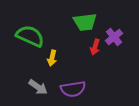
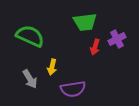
purple cross: moved 3 px right, 2 px down; rotated 12 degrees clockwise
yellow arrow: moved 9 px down
gray arrow: moved 8 px left, 8 px up; rotated 24 degrees clockwise
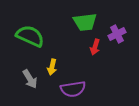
purple cross: moved 5 px up
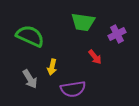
green trapezoid: moved 2 px left; rotated 15 degrees clockwise
red arrow: moved 10 px down; rotated 56 degrees counterclockwise
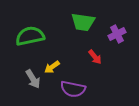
green semicircle: rotated 36 degrees counterclockwise
yellow arrow: rotated 42 degrees clockwise
gray arrow: moved 3 px right
purple semicircle: rotated 20 degrees clockwise
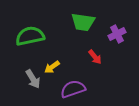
purple semicircle: rotated 150 degrees clockwise
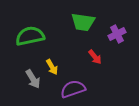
yellow arrow: rotated 84 degrees counterclockwise
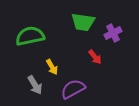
purple cross: moved 4 px left, 1 px up
gray arrow: moved 2 px right, 6 px down
purple semicircle: rotated 10 degrees counterclockwise
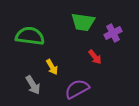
green semicircle: rotated 20 degrees clockwise
gray arrow: moved 2 px left
purple semicircle: moved 4 px right
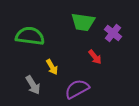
purple cross: rotated 24 degrees counterclockwise
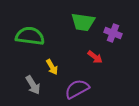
purple cross: rotated 18 degrees counterclockwise
red arrow: rotated 14 degrees counterclockwise
